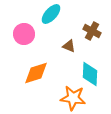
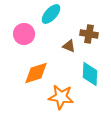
brown cross: moved 3 px left, 3 px down; rotated 18 degrees counterclockwise
orange star: moved 12 px left, 1 px up
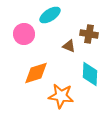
cyan ellipse: moved 1 px left, 1 px down; rotated 15 degrees clockwise
orange star: moved 1 px up
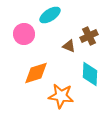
brown cross: moved 2 px down; rotated 36 degrees counterclockwise
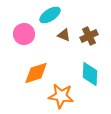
brown triangle: moved 5 px left, 11 px up
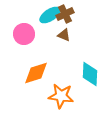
brown cross: moved 24 px left, 22 px up
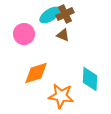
brown triangle: moved 1 px left
cyan diamond: moved 5 px down
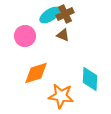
pink circle: moved 1 px right, 2 px down
